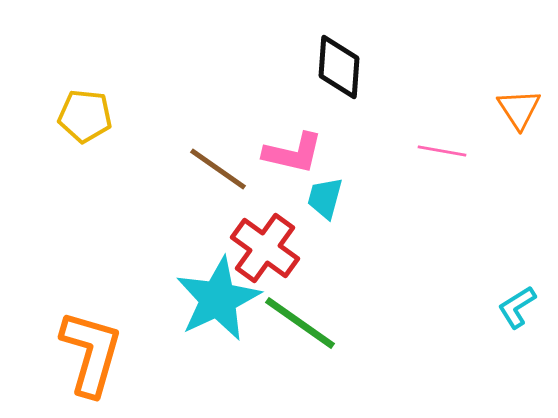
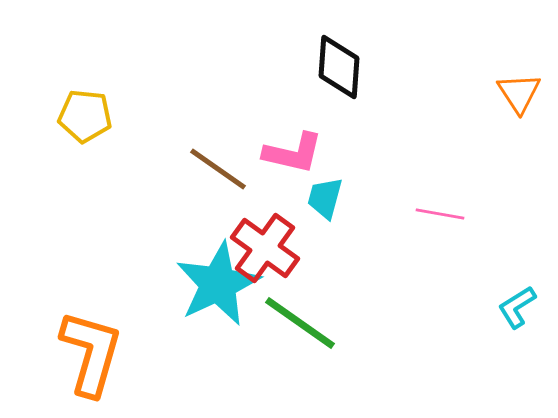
orange triangle: moved 16 px up
pink line: moved 2 px left, 63 px down
cyan star: moved 15 px up
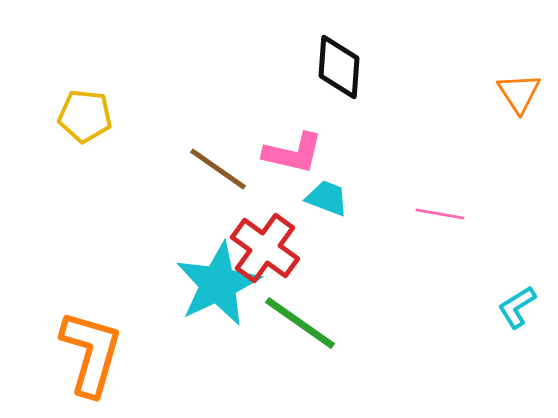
cyan trapezoid: moved 2 px right; rotated 96 degrees clockwise
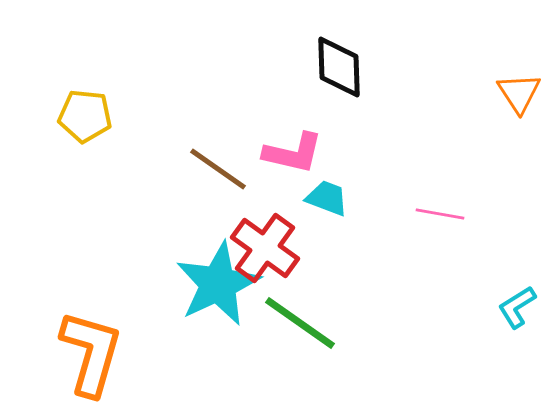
black diamond: rotated 6 degrees counterclockwise
